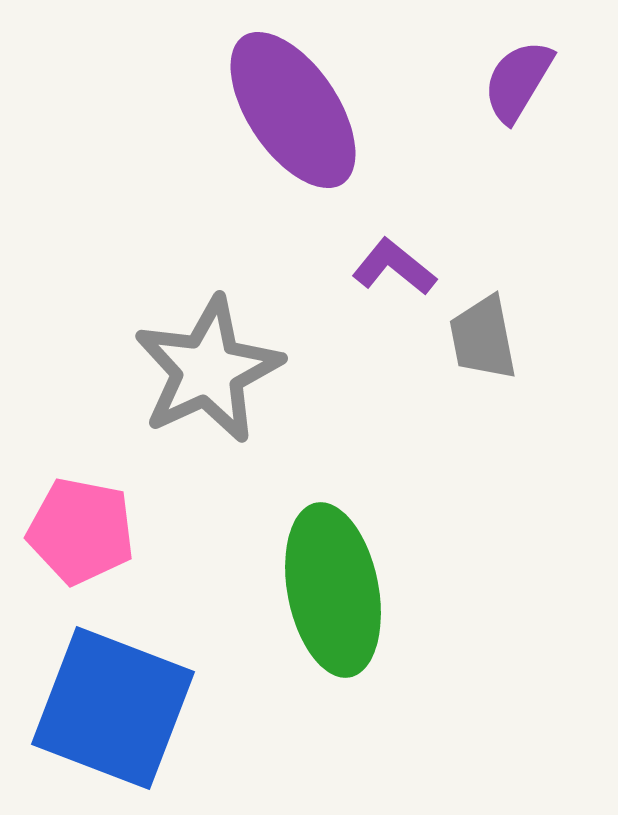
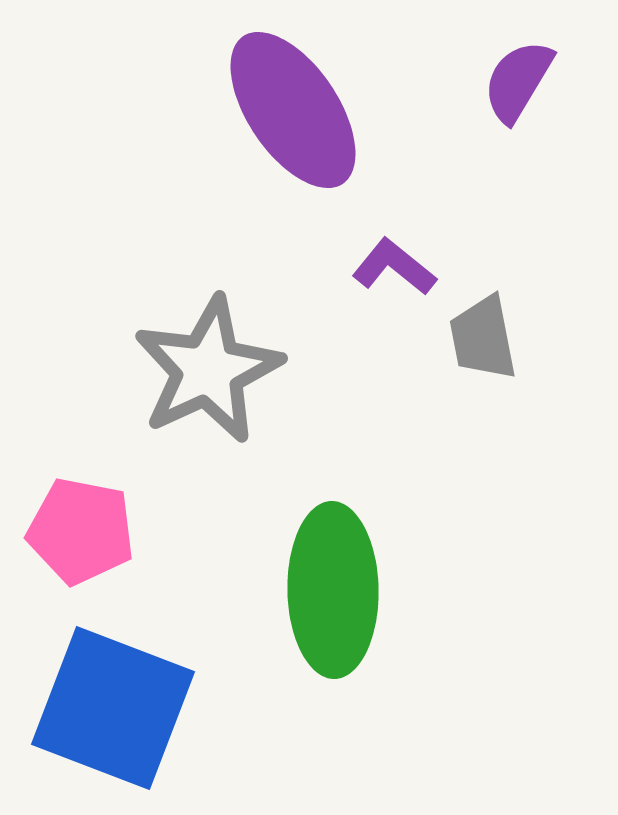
green ellipse: rotated 10 degrees clockwise
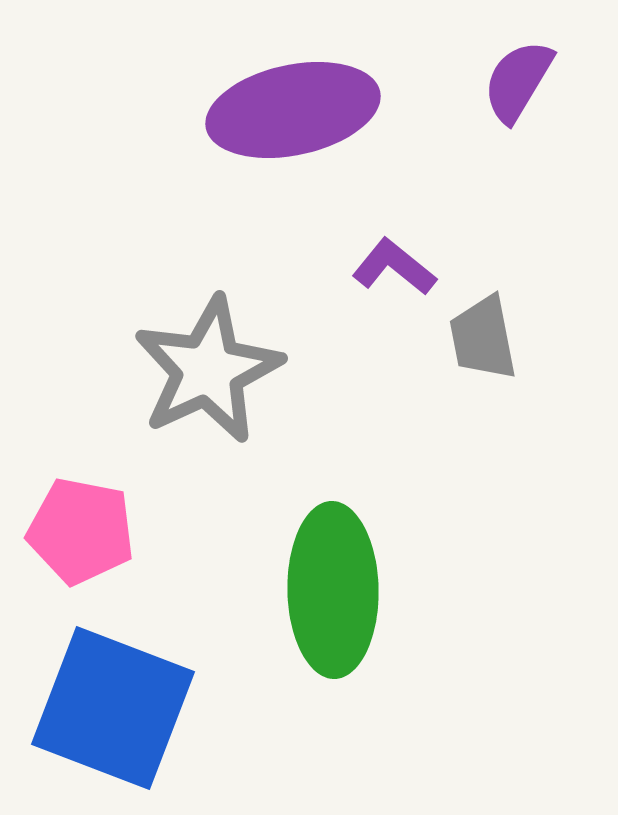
purple ellipse: rotated 68 degrees counterclockwise
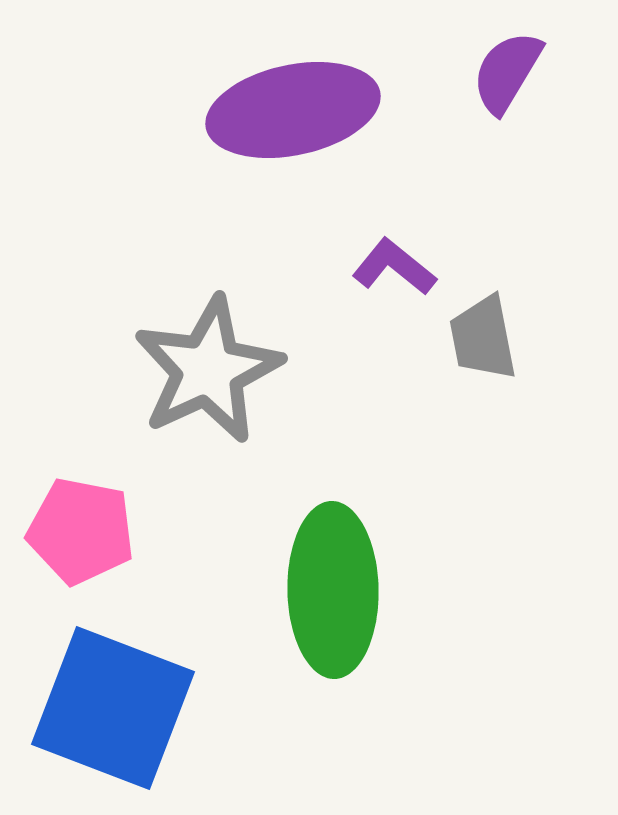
purple semicircle: moved 11 px left, 9 px up
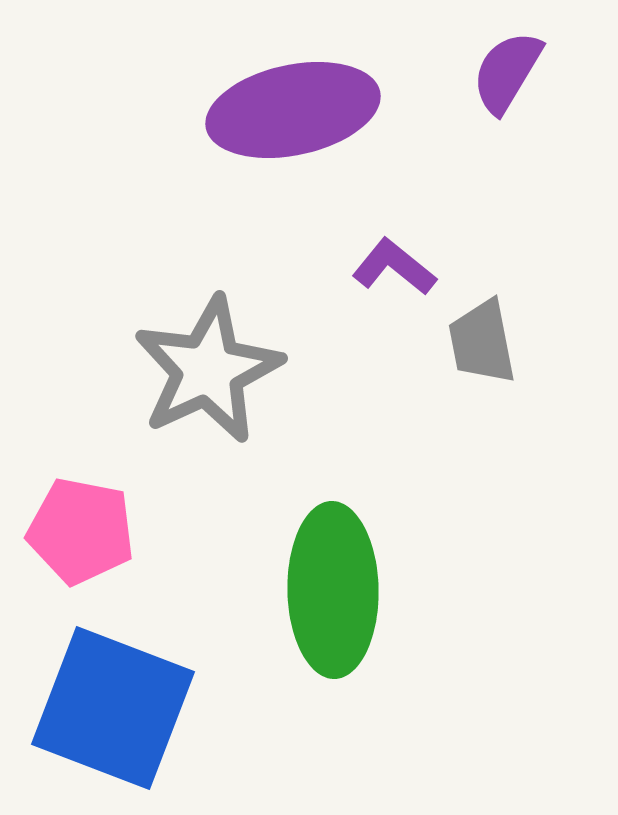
gray trapezoid: moved 1 px left, 4 px down
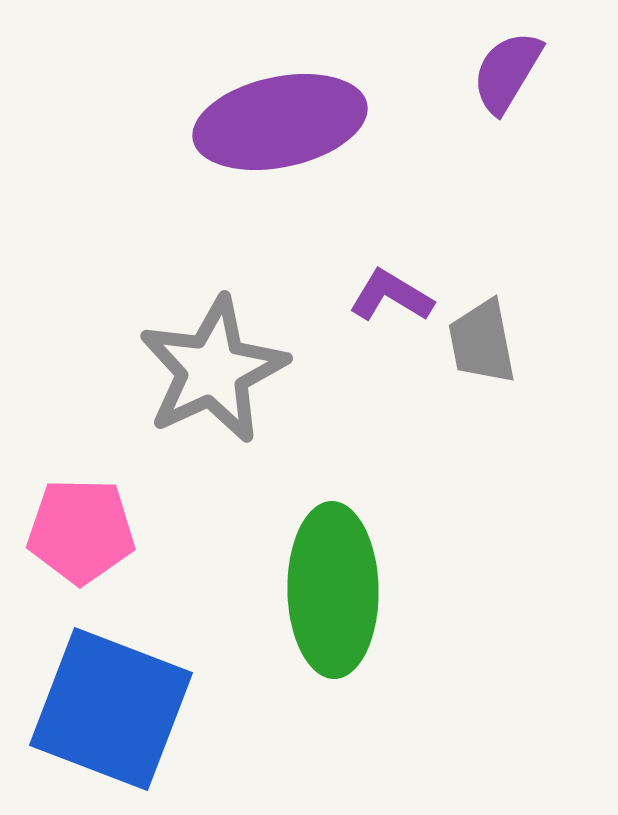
purple ellipse: moved 13 px left, 12 px down
purple L-shape: moved 3 px left, 29 px down; rotated 8 degrees counterclockwise
gray star: moved 5 px right
pink pentagon: rotated 10 degrees counterclockwise
blue square: moved 2 px left, 1 px down
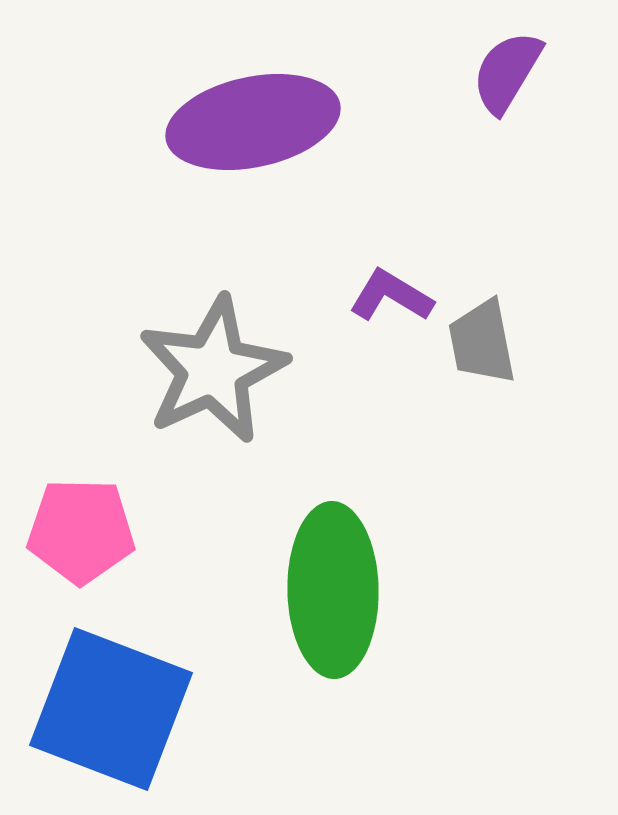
purple ellipse: moved 27 px left
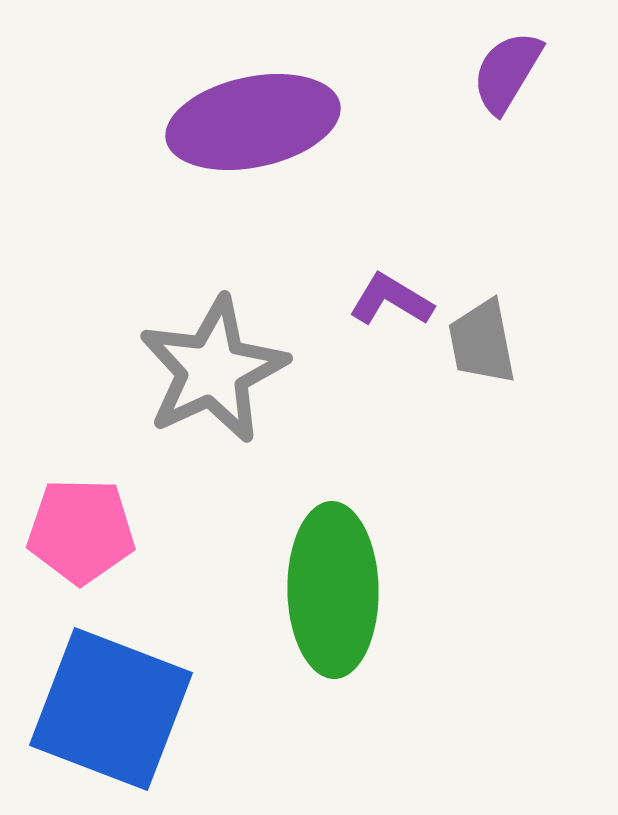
purple L-shape: moved 4 px down
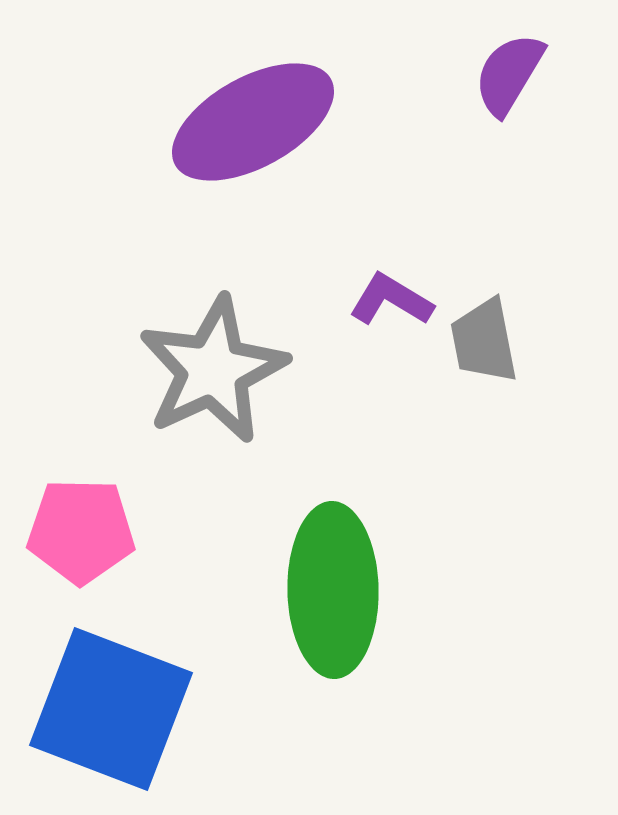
purple semicircle: moved 2 px right, 2 px down
purple ellipse: rotated 17 degrees counterclockwise
gray trapezoid: moved 2 px right, 1 px up
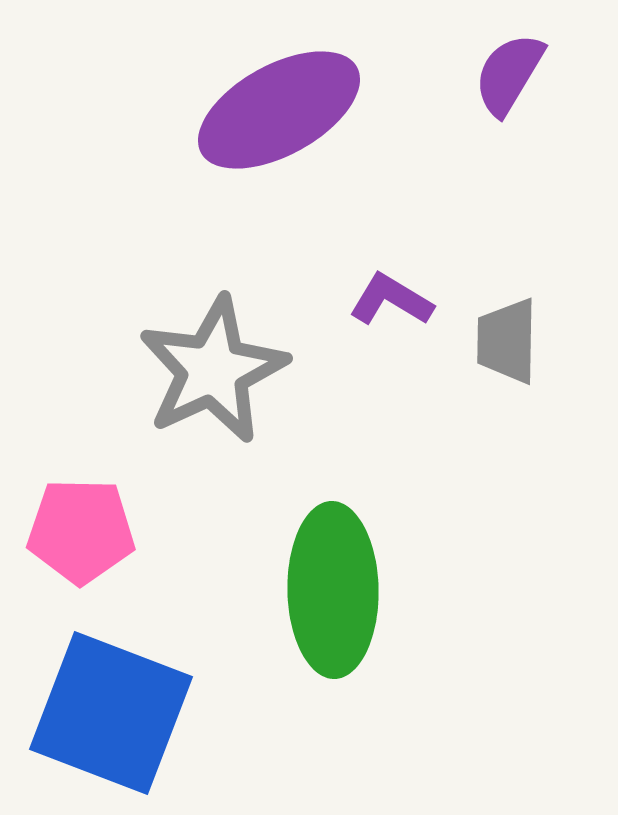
purple ellipse: moved 26 px right, 12 px up
gray trapezoid: moved 23 px right; rotated 12 degrees clockwise
blue square: moved 4 px down
